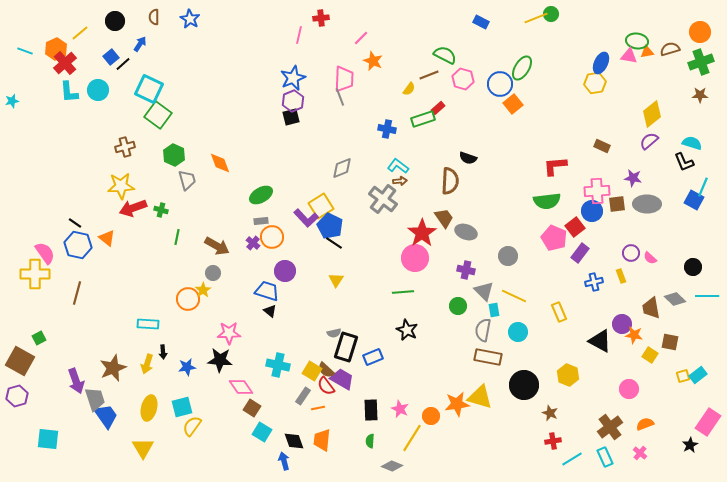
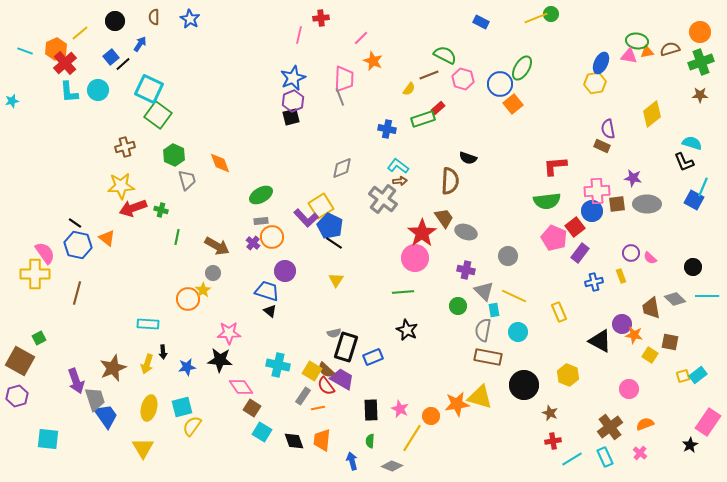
purple semicircle at (649, 141): moved 41 px left, 12 px up; rotated 60 degrees counterclockwise
blue arrow at (284, 461): moved 68 px right
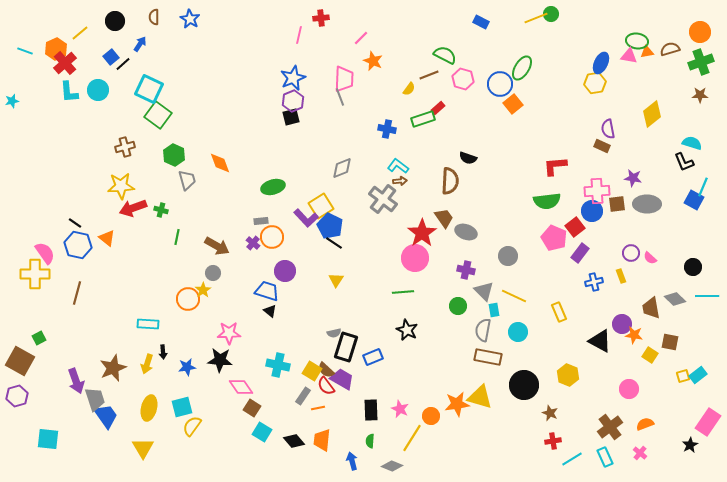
green ellipse at (261, 195): moved 12 px right, 8 px up; rotated 15 degrees clockwise
black diamond at (294, 441): rotated 20 degrees counterclockwise
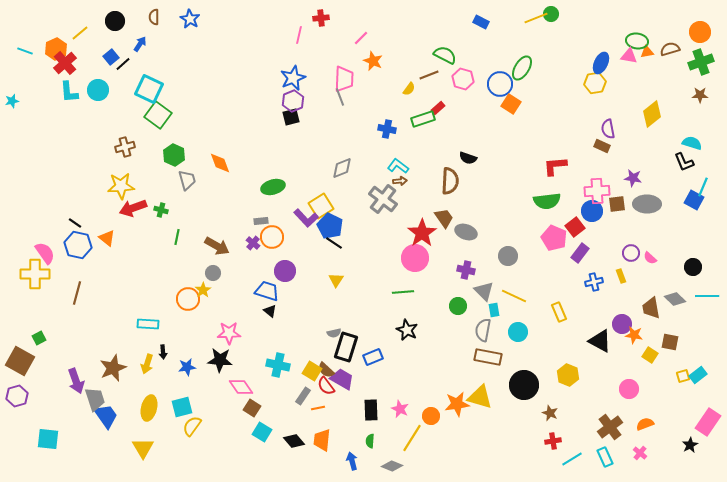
orange square at (513, 104): moved 2 px left; rotated 18 degrees counterclockwise
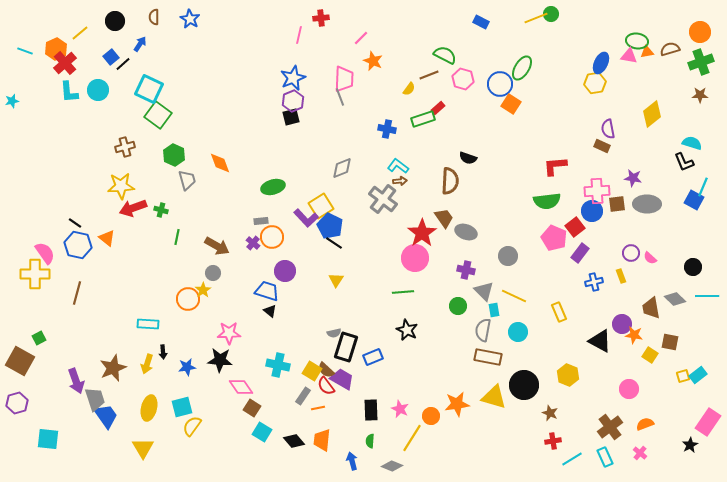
purple hexagon at (17, 396): moved 7 px down
yellow triangle at (480, 397): moved 14 px right
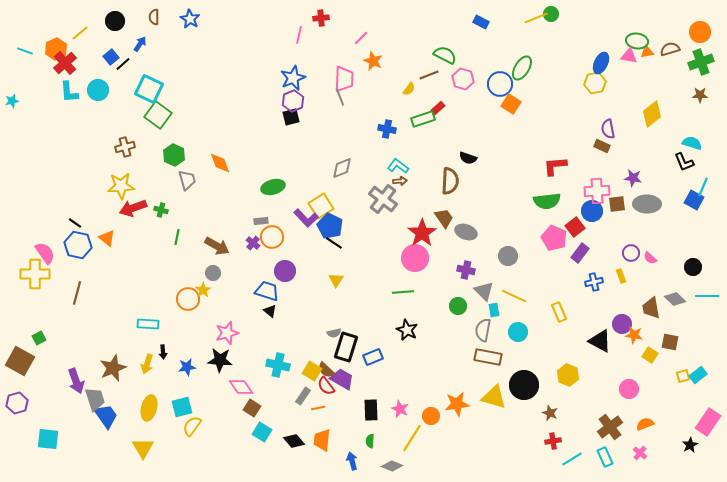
pink star at (229, 333): moved 2 px left; rotated 15 degrees counterclockwise
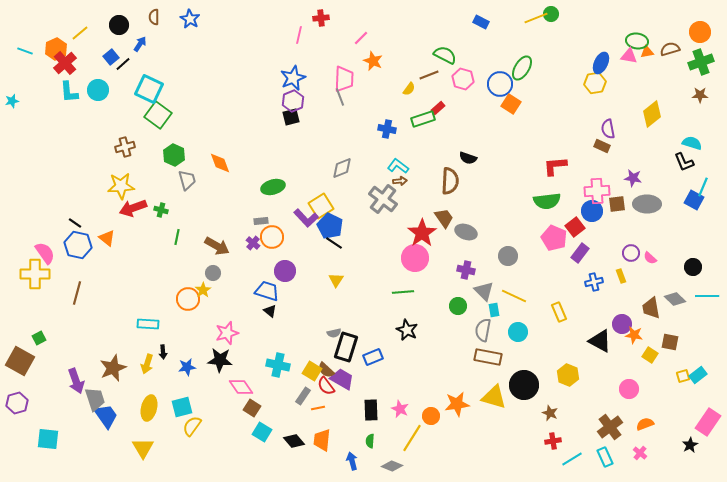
black circle at (115, 21): moved 4 px right, 4 px down
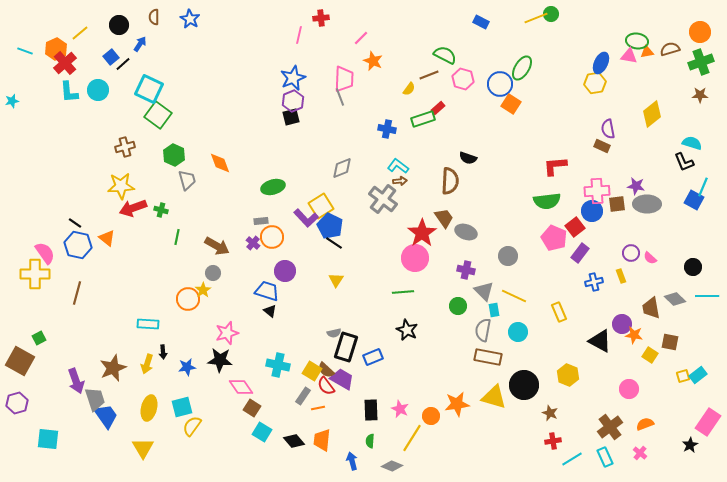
purple star at (633, 178): moved 3 px right, 8 px down
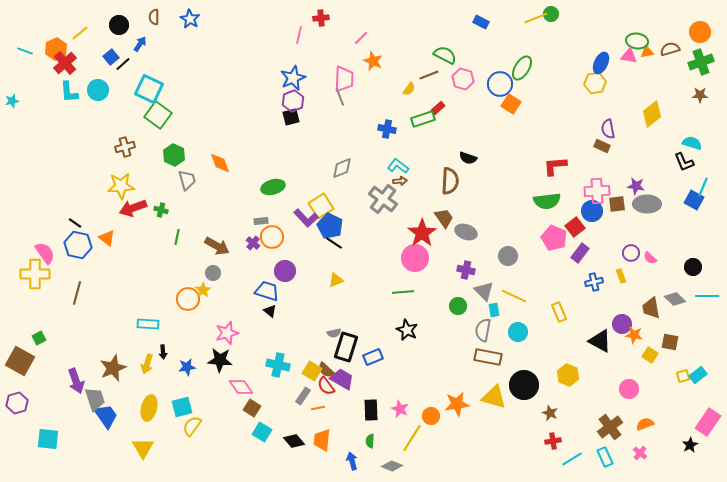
yellow triangle at (336, 280): rotated 35 degrees clockwise
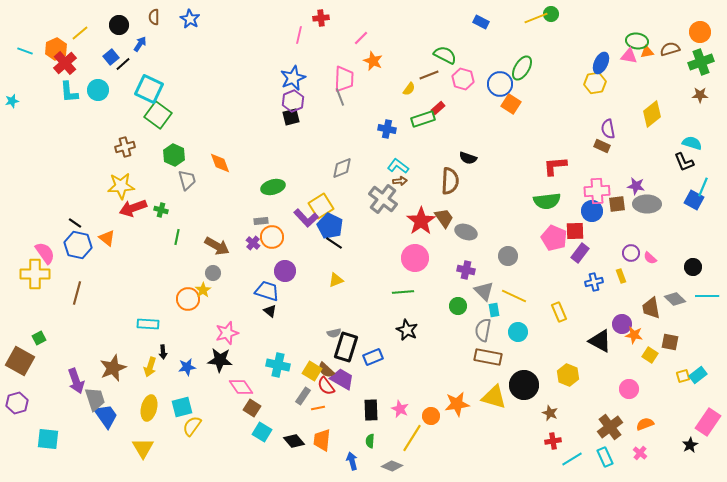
red square at (575, 227): moved 4 px down; rotated 36 degrees clockwise
red star at (422, 233): moved 1 px left, 12 px up
yellow arrow at (147, 364): moved 3 px right, 3 px down
